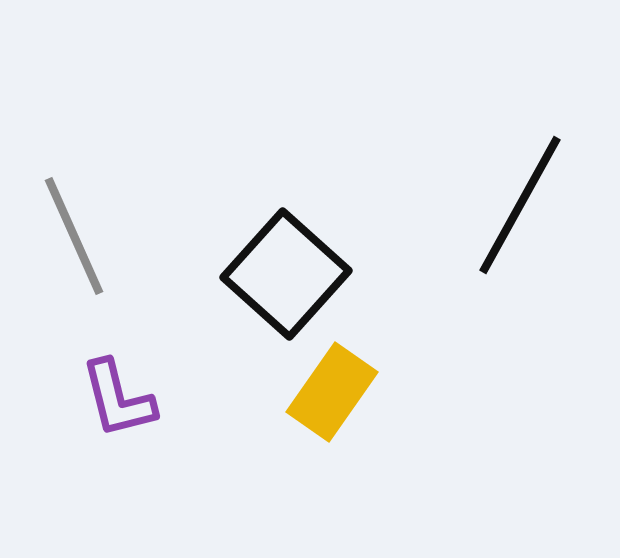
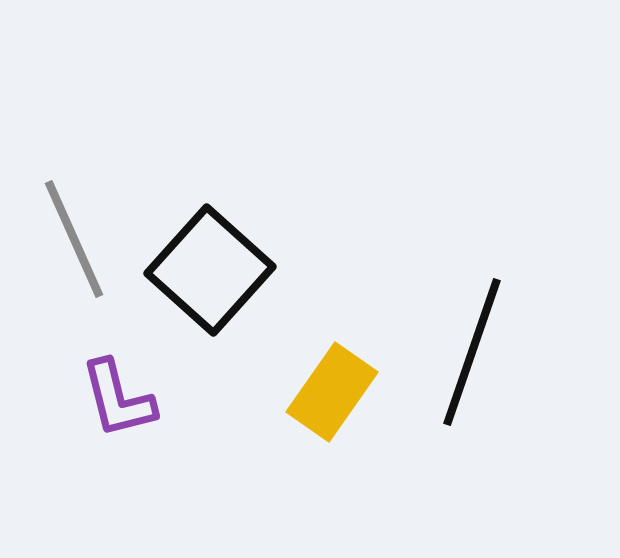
black line: moved 48 px left, 147 px down; rotated 10 degrees counterclockwise
gray line: moved 3 px down
black square: moved 76 px left, 4 px up
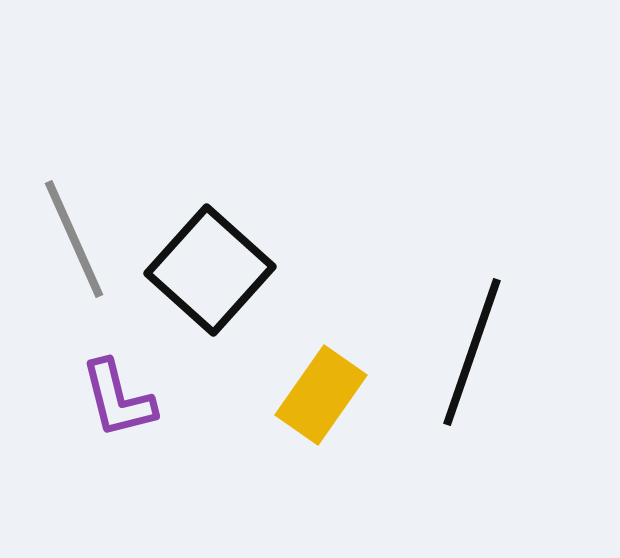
yellow rectangle: moved 11 px left, 3 px down
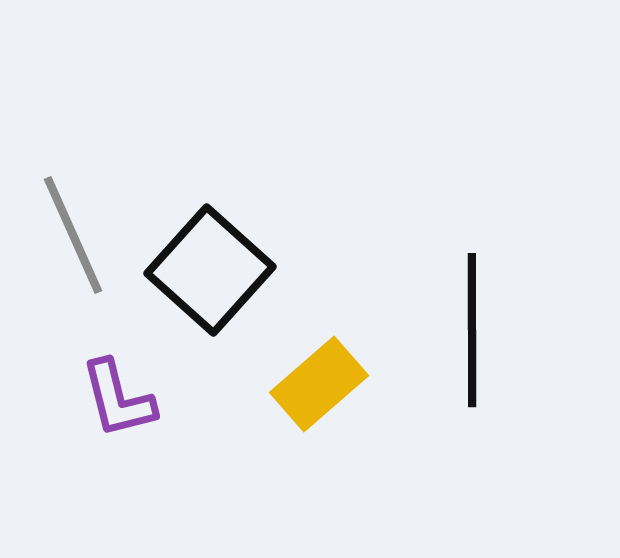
gray line: moved 1 px left, 4 px up
black line: moved 22 px up; rotated 19 degrees counterclockwise
yellow rectangle: moved 2 px left, 11 px up; rotated 14 degrees clockwise
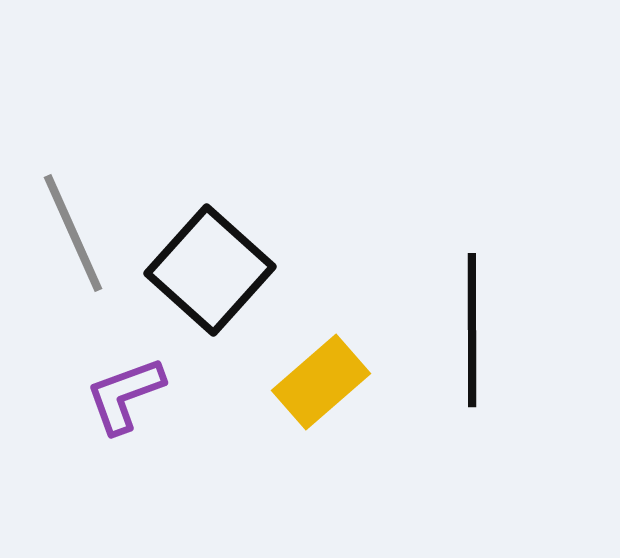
gray line: moved 2 px up
yellow rectangle: moved 2 px right, 2 px up
purple L-shape: moved 7 px right, 4 px up; rotated 84 degrees clockwise
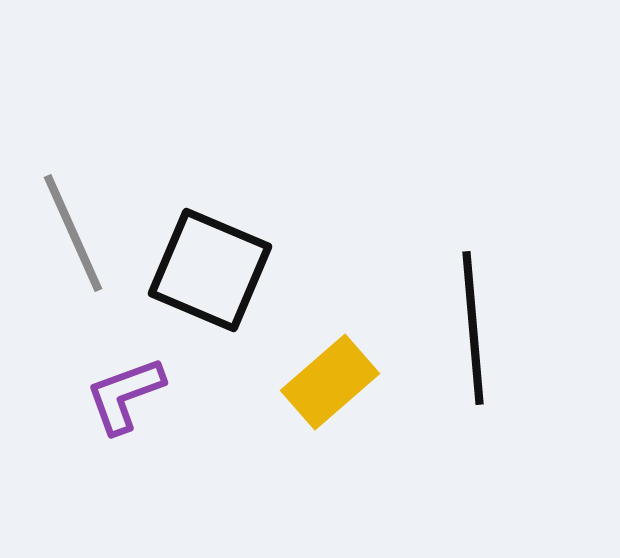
black square: rotated 19 degrees counterclockwise
black line: moved 1 px right, 2 px up; rotated 5 degrees counterclockwise
yellow rectangle: moved 9 px right
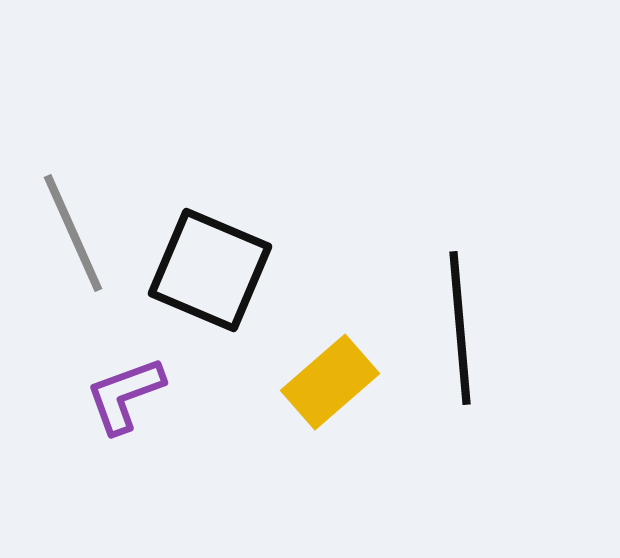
black line: moved 13 px left
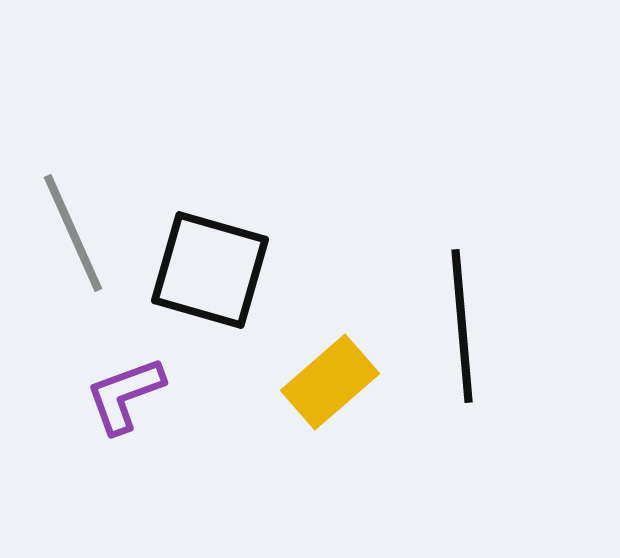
black square: rotated 7 degrees counterclockwise
black line: moved 2 px right, 2 px up
